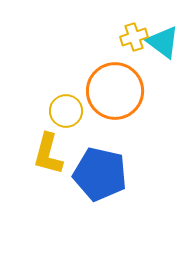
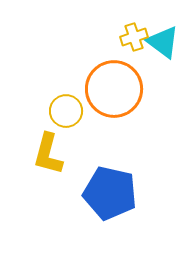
orange circle: moved 1 px left, 2 px up
blue pentagon: moved 10 px right, 19 px down
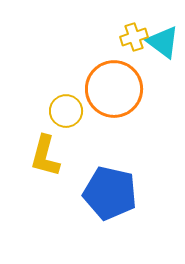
yellow L-shape: moved 3 px left, 2 px down
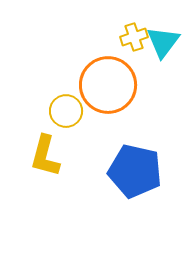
cyan triangle: rotated 30 degrees clockwise
orange circle: moved 6 px left, 4 px up
blue pentagon: moved 25 px right, 22 px up
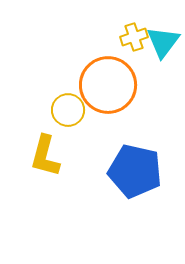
yellow circle: moved 2 px right, 1 px up
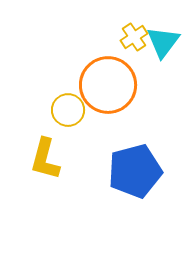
yellow cross: rotated 16 degrees counterclockwise
yellow L-shape: moved 3 px down
blue pentagon: rotated 28 degrees counterclockwise
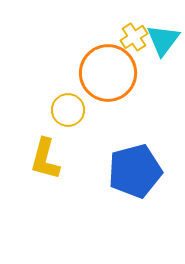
cyan triangle: moved 2 px up
orange circle: moved 12 px up
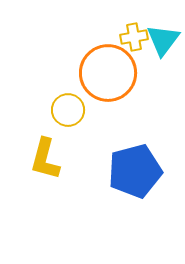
yellow cross: rotated 24 degrees clockwise
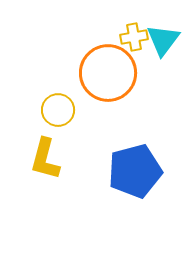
yellow circle: moved 10 px left
